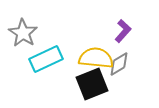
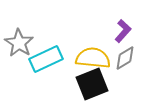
gray star: moved 4 px left, 10 px down
yellow semicircle: moved 3 px left
gray diamond: moved 6 px right, 6 px up
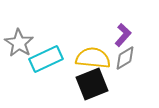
purple L-shape: moved 4 px down
